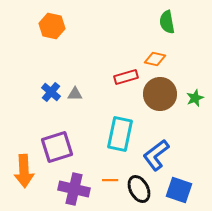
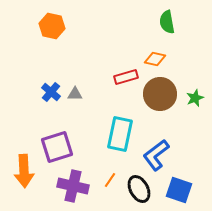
orange line: rotated 56 degrees counterclockwise
purple cross: moved 1 px left, 3 px up
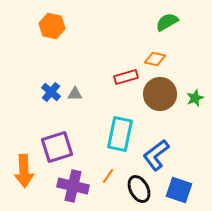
green semicircle: rotated 70 degrees clockwise
orange line: moved 2 px left, 4 px up
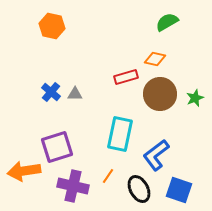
orange arrow: rotated 84 degrees clockwise
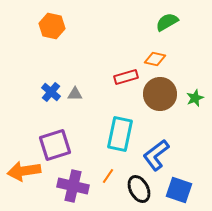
purple square: moved 2 px left, 2 px up
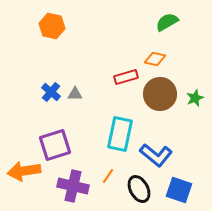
blue L-shape: rotated 104 degrees counterclockwise
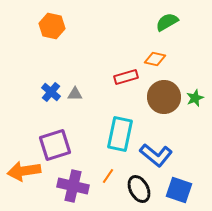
brown circle: moved 4 px right, 3 px down
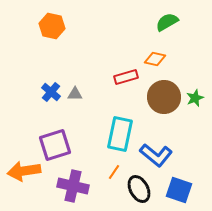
orange line: moved 6 px right, 4 px up
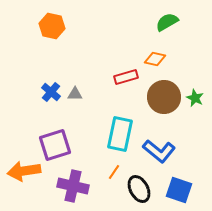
green star: rotated 24 degrees counterclockwise
blue L-shape: moved 3 px right, 4 px up
